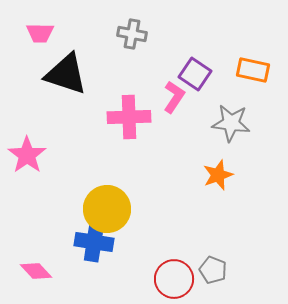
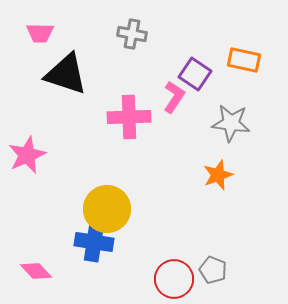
orange rectangle: moved 9 px left, 10 px up
pink star: rotated 12 degrees clockwise
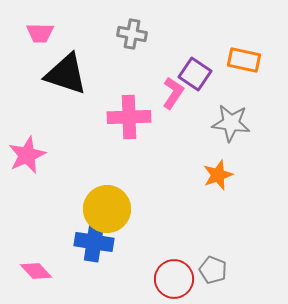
pink L-shape: moved 1 px left, 4 px up
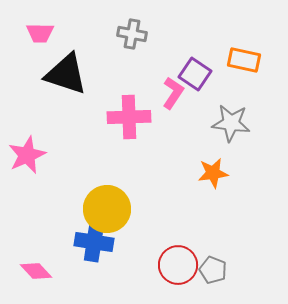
orange star: moved 5 px left, 2 px up; rotated 12 degrees clockwise
red circle: moved 4 px right, 14 px up
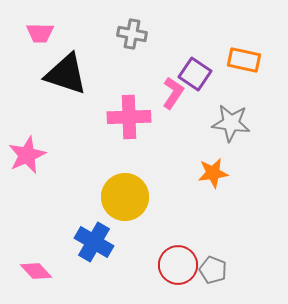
yellow circle: moved 18 px right, 12 px up
blue cross: rotated 21 degrees clockwise
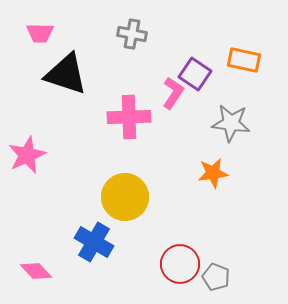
red circle: moved 2 px right, 1 px up
gray pentagon: moved 3 px right, 7 px down
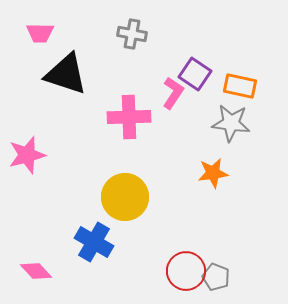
orange rectangle: moved 4 px left, 26 px down
pink star: rotated 9 degrees clockwise
red circle: moved 6 px right, 7 px down
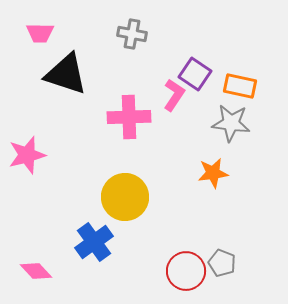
pink L-shape: moved 1 px right, 2 px down
blue cross: rotated 24 degrees clockwise
gray pentagon: moved 6 px right, 14 px up
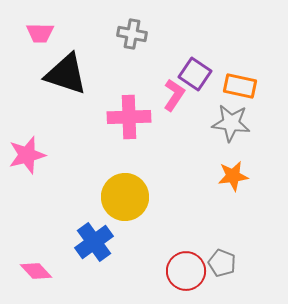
orange star: moved 20 px right, 3 px down
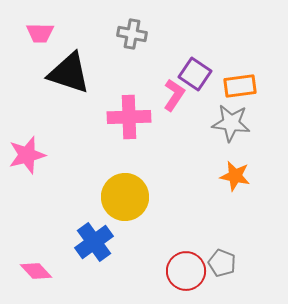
black triangle: moved 3 px right, 1 px up
orange rectangle: rotated 20 degrees counterclockwise
orange star: moved 2 px right; rotated 20 degrees clockwise
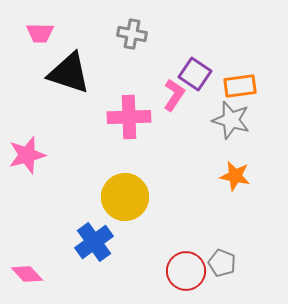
gray star: moved 3 px up; rotated 9 degrees clockwise
pink diamond: moved 9 px left, 3 px down
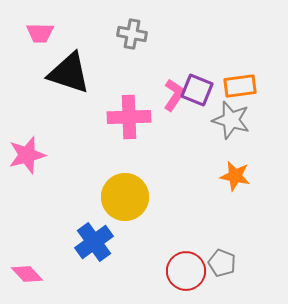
purple square: moved 2 px right, 16 px down; rotated 12 degrees counterclockwise
